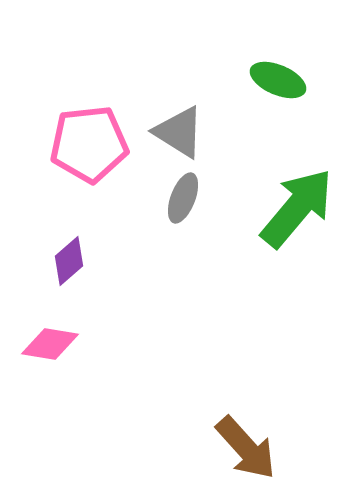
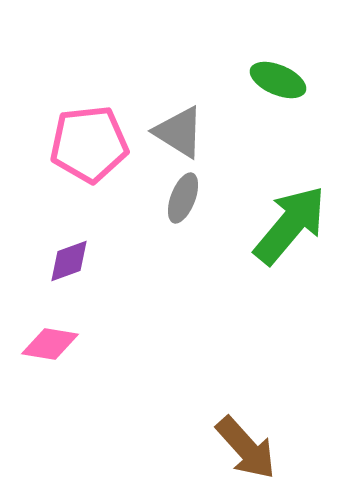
green arrow: moved 7 px left, 17 px down
purple diamond: rotated 21 degrees clockwise
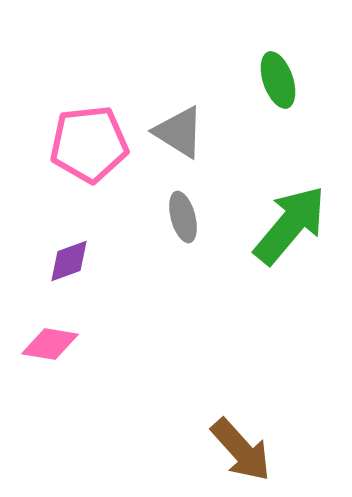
green ellipse: rotated 48 degrees clockwise
gray ellipse: moved 19 px down; rotated 36 degrees counterclockwise
brown arrow: moved 5 px left, 2 px down
